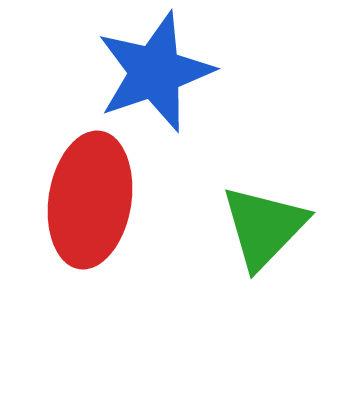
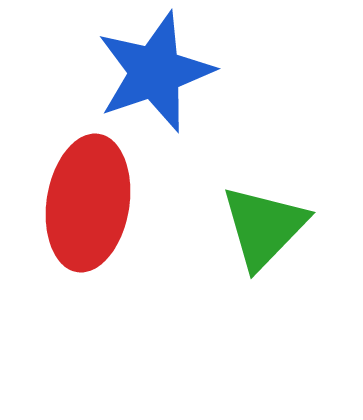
red ellipse: moved 2 px left, 3 px down
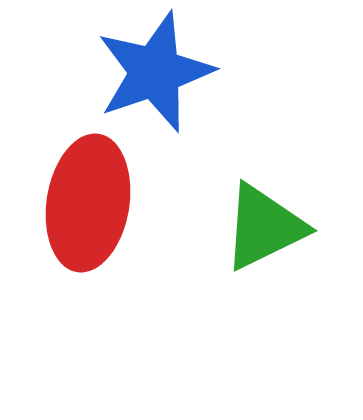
green triangle: rotated 20 degrees clockwise
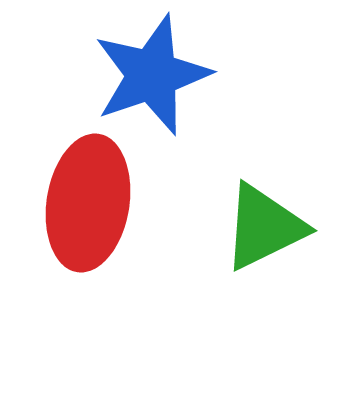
blue star: moved 3 px left, 3 px down
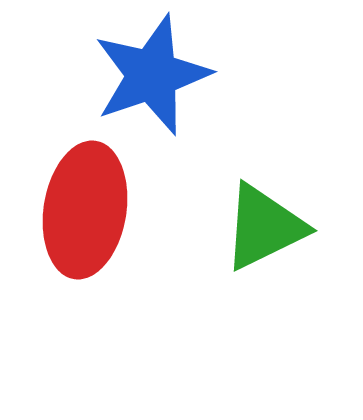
red ellipse: moved 3 px left, 7 px down
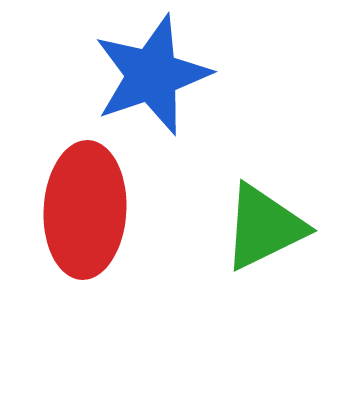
red ellipse: rotated 6 degrees counterclockwise
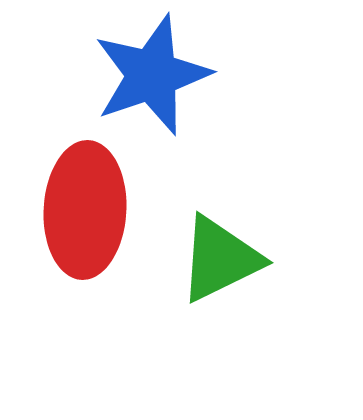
green triangle: moved 44 px left, 32 px down
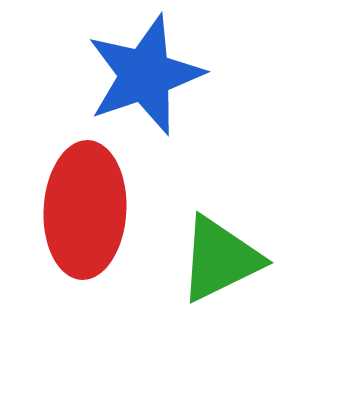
blue star: moved 7 px left
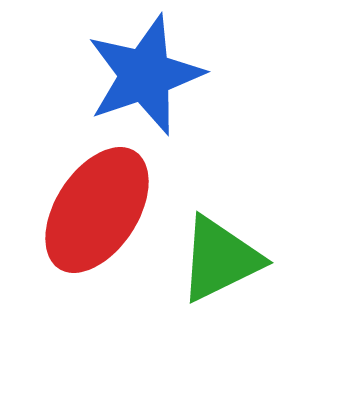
red ellipse: moved 12 px right; rotated 30 degrees clockwise
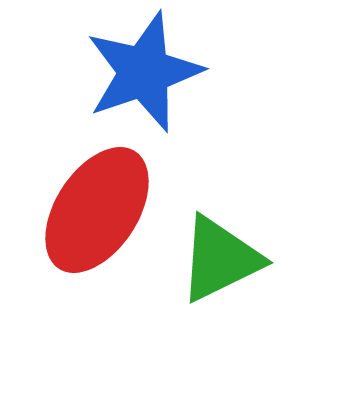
blue star: moved 1 px left, 3 px up
